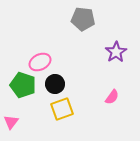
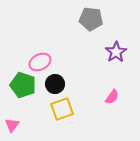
gray pentagon: moved 8 px right
pink triangle: moved 1 px right, 3 px down
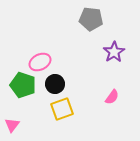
purple star: moved 2 px left
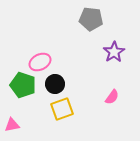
pink triangle: rotated 42 degrees clockwise
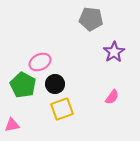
green pentagon: rotated 10 degrees clockwise
